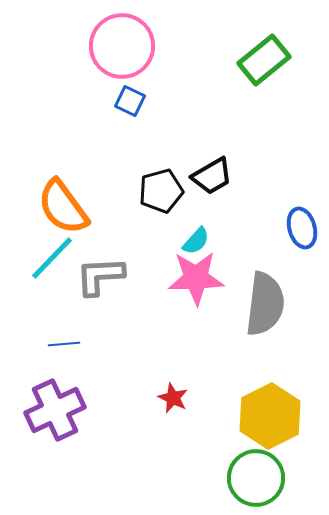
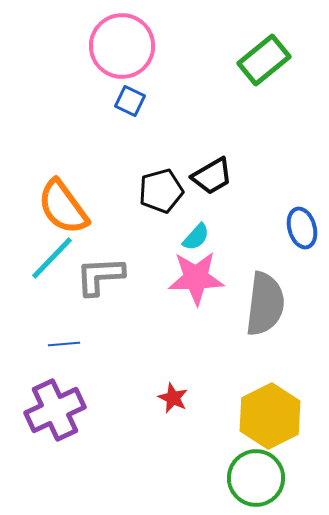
cyan semicircle: moved 4 px up
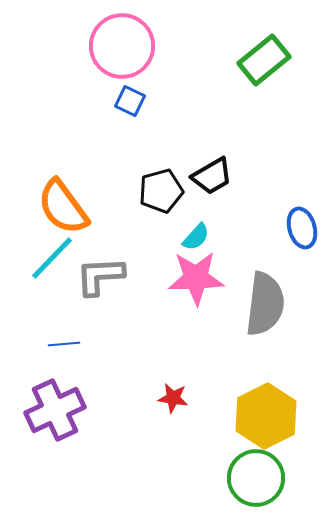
red star: rotated 16 degrees counterclockwise
yellow hexagon: moved 4 px left
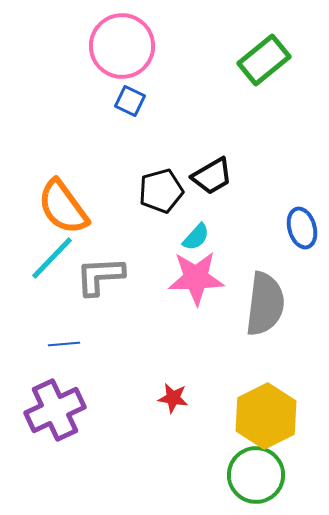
green circle: moved 3 px up
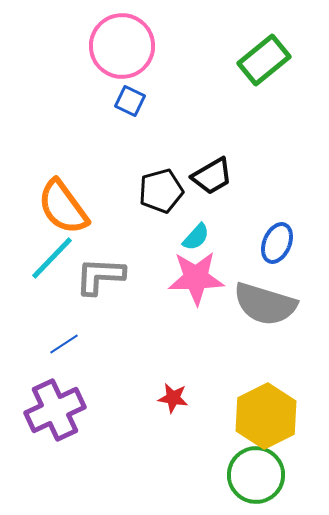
blue ellipse: moved 25 px left, 15 px down; rotated 39 degrees clockwise
gray L-shape: rotated 6 degrees clockwise
gray semicircle: rotated 100 degrees clockwise
blue line: rotated 28 degrees counterclockwise
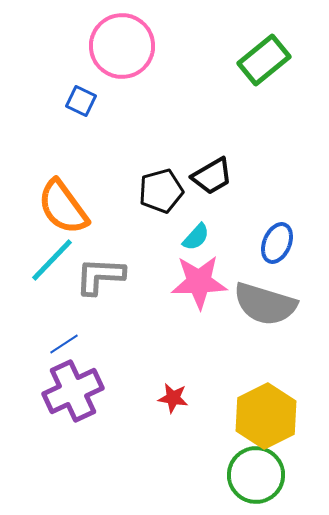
blue square: moved 49 px left
cyan line: moved 2 px down
pink star: moved 3 px right, 4 px down
purple cross: moved 18 px right, 19 px up
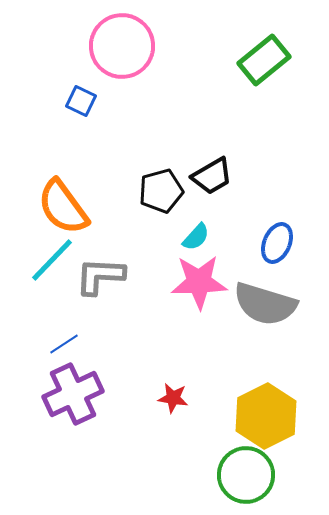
purple cross: moved 3 px down
green circle: moved 10 px left
